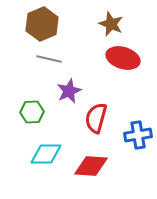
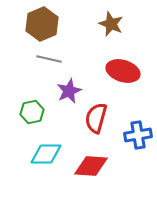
red ellipse: moved 13 px down
green hexagon: rotated 10 degrees counterclockwise
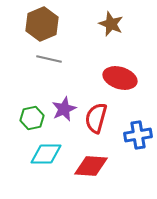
red ellipse: moved 3 px left, 7 px down
purple star: moved 5 px left, 18 px down
green hexagon: moved 6 px down
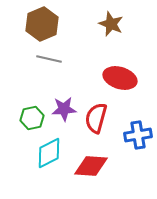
purple star: rotated 20 degrees clockwise
cyan diamond: moved 3 px right, 1 px up; rotated 28 degrees counterclockwise
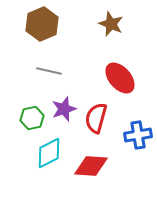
gray line: moved 12 px down
red ellipse: rotated 32 degrees clockwise
purple star: rotated 15 degrees counterclockwise
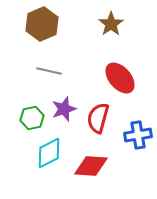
brown star: rotated 15 degrees clockwise
red semicircle: moved 2 px right
